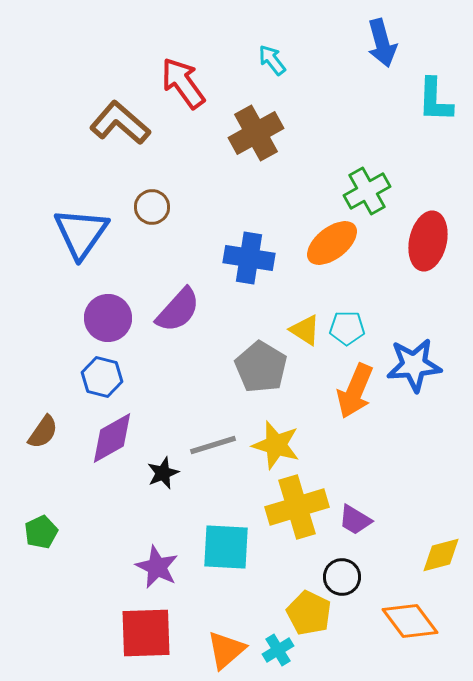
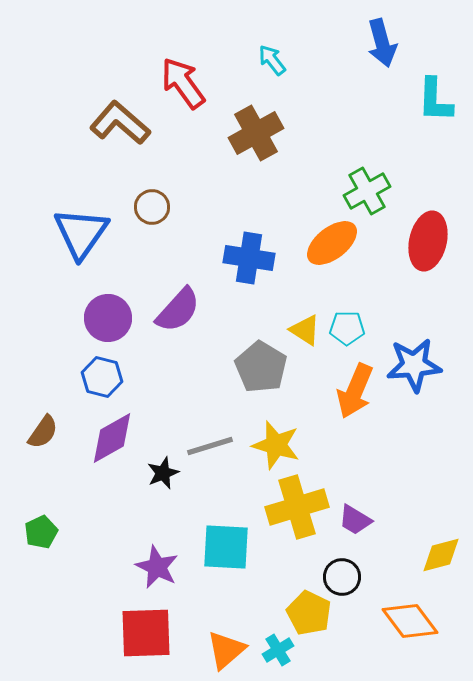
gray line: moved 3 px left, 1 px down
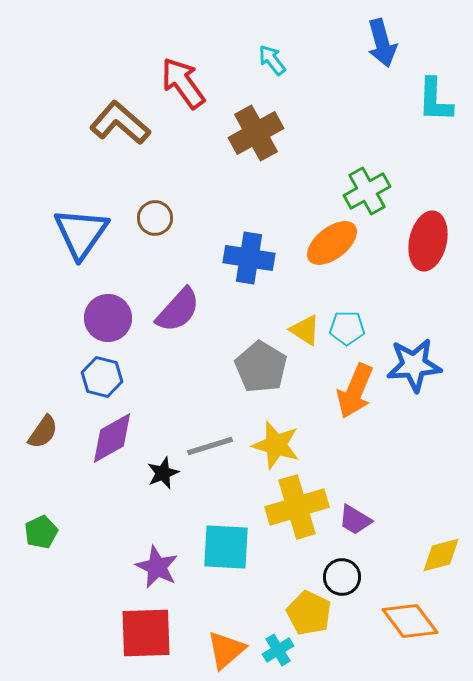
brown circle: moved 3 px right, 11 px down
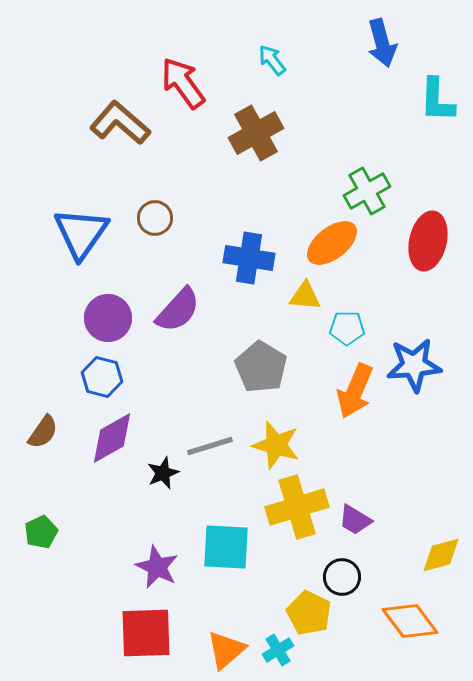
cyan L-shape: moved 2 px right
yellow triangle: moved 34 px up; rotated 28 degrees counterclockwise
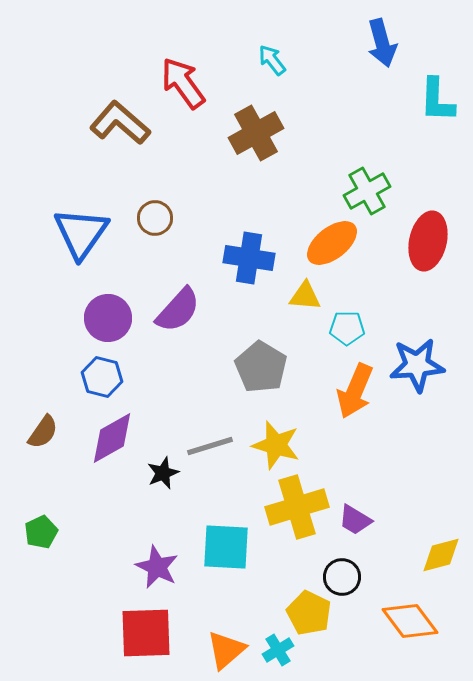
blue star: moved 3 px right
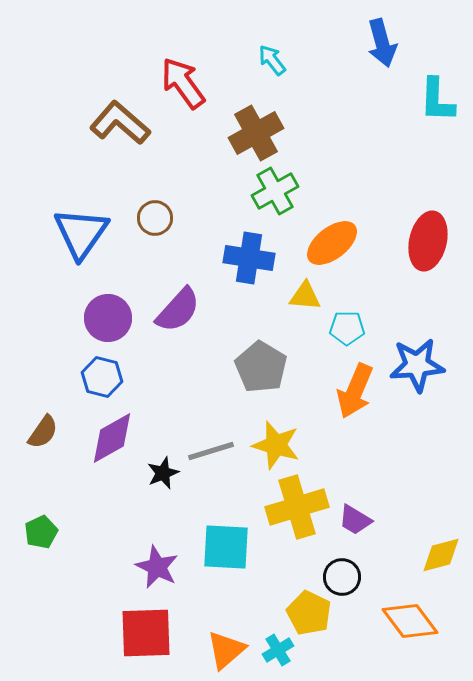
green cross: moved 92 px left
gray line: moved 1 px right, 5 px down
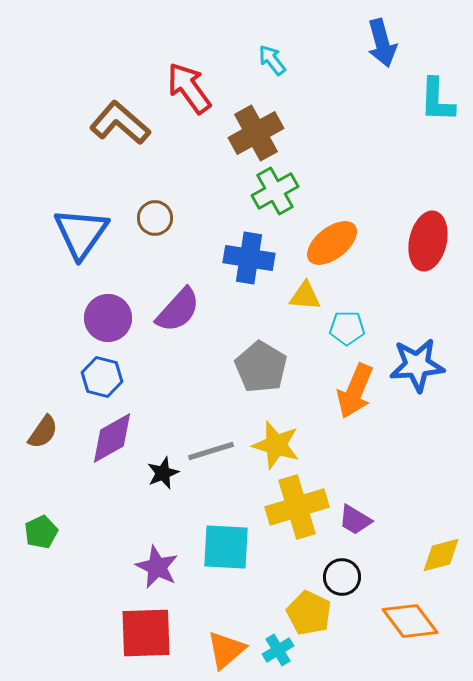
red arrow: moved 6 px right, 5 px down
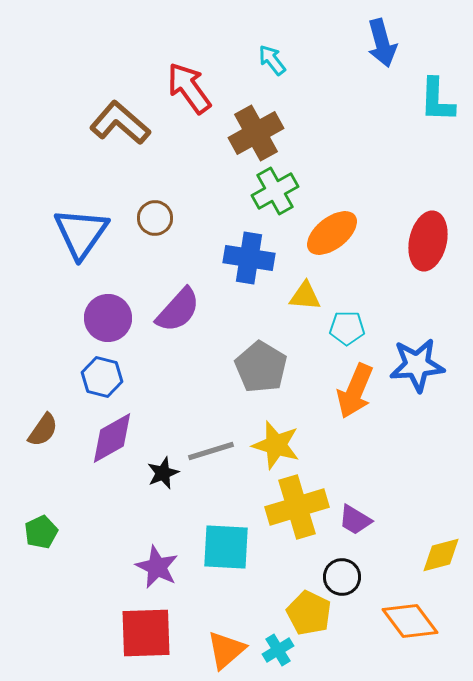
orange ellipse: moved 10 px up
brown semicircle: moved 2 px up
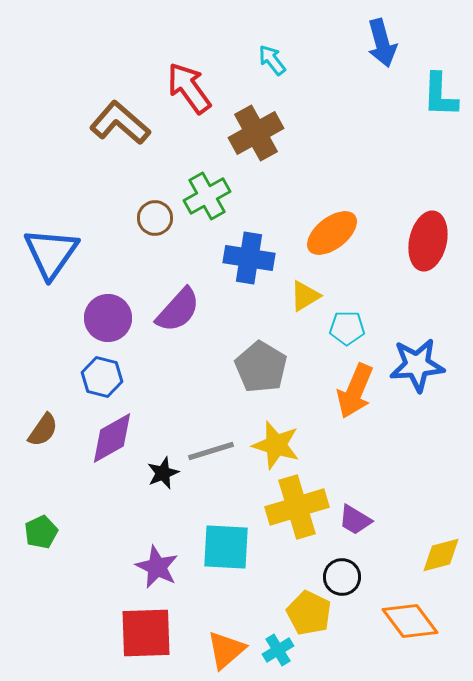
cyan L-shape: moved 3 px right, 5 px up
green cross: moved 68 px left, 5 px down
blue triangle: moved 30 px left, 20 px down
yellow triangle: rotated 36 degrees counterclockwise
